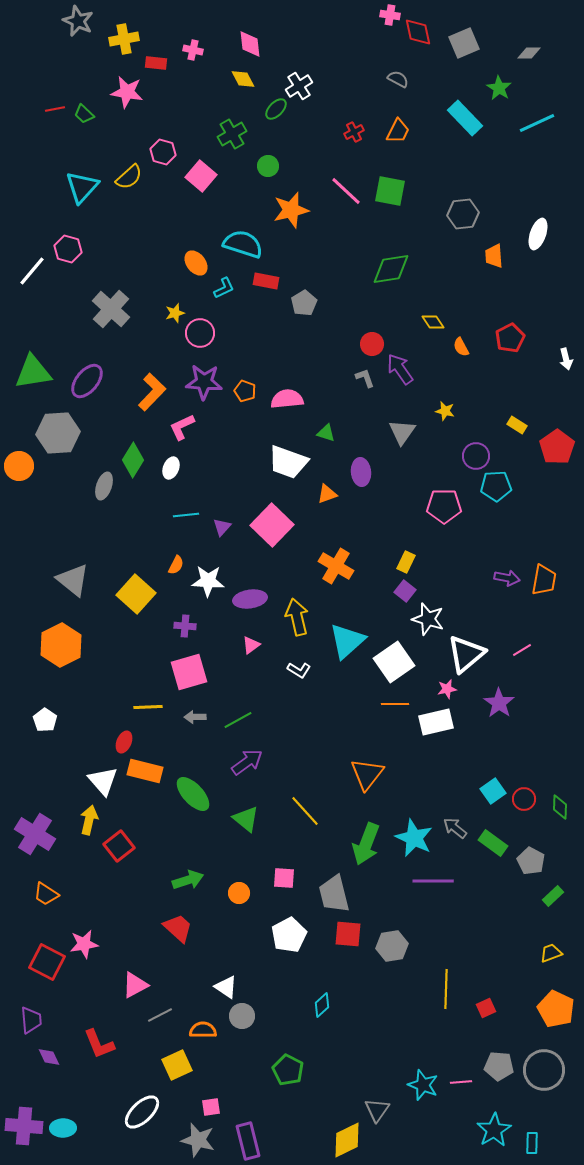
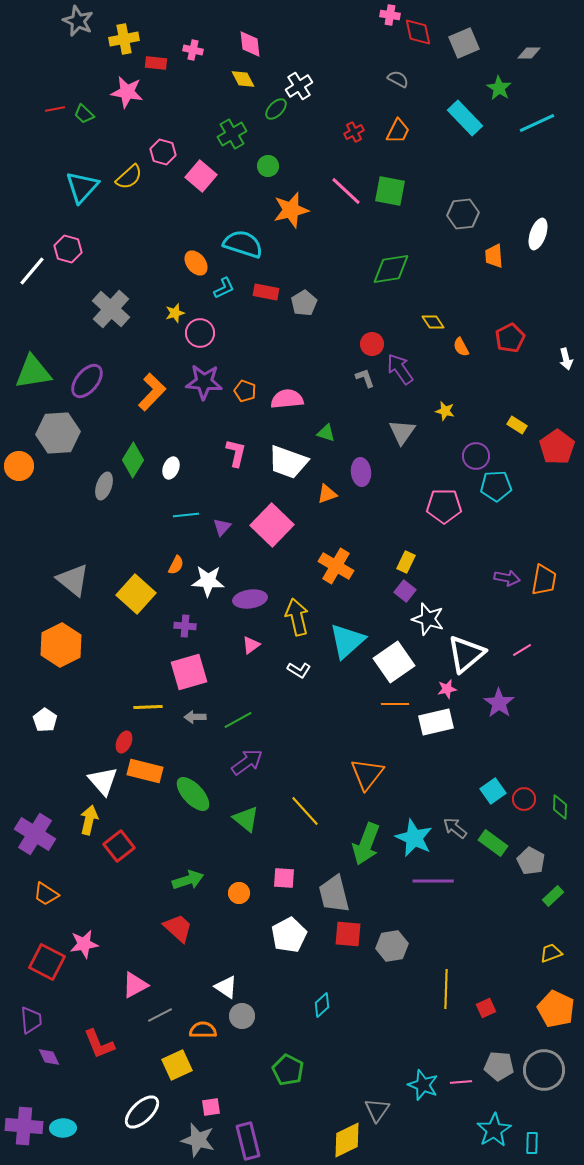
red rectangle at (266, 281): moved 11 px down
pink L-shape at (182, 427): moved 54 px right, 26 px down; rotated 128 degrees clockwise
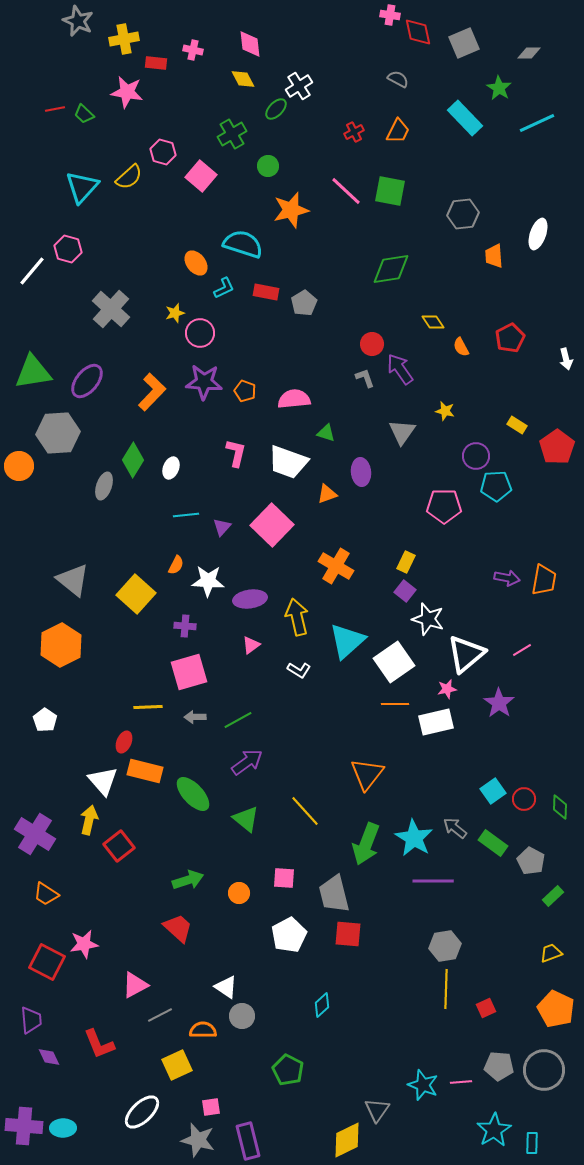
pink semicircle at (287, 399): moved 7 px right
cyan star at (414, 838): rotated 6 degrees clockwise
gray hexagon at (392, 946): moved 53 px right
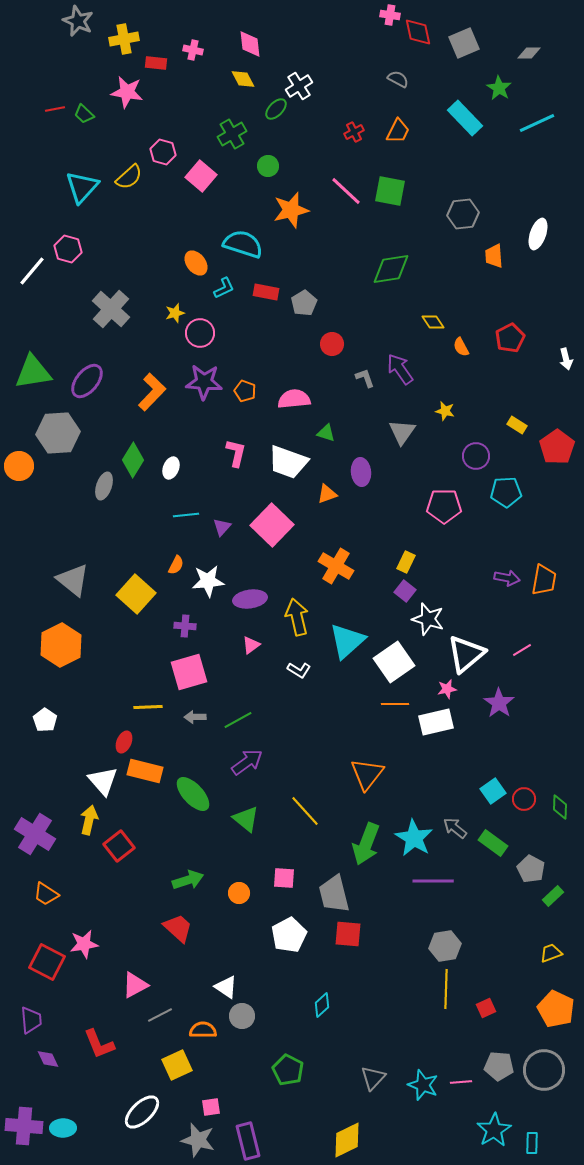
red circle at (372, 344): moved 40 px left
cyan pentagon at (496, 486): moved 10 px right, 6 px down
white star at (208, 581): rotated 8 degrees counterclockwise
gray pentagon at (531, 861): moved 8 px down
purple diamond at (49, 1057): moved 1 px left, 2 px down
gray triangle at (377, 1110): moved 4 px left, 32 px up; rotated 8 degrees clockwise
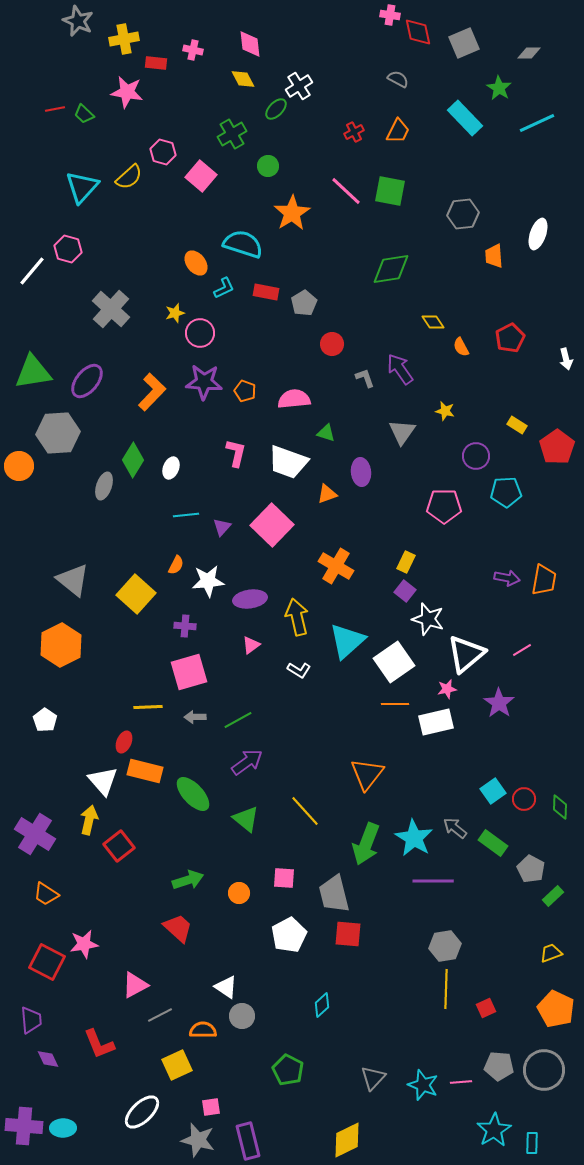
orange star at (291, 210): moved 1 px right, 3 px down; rotated 18 degrees counterclockwise
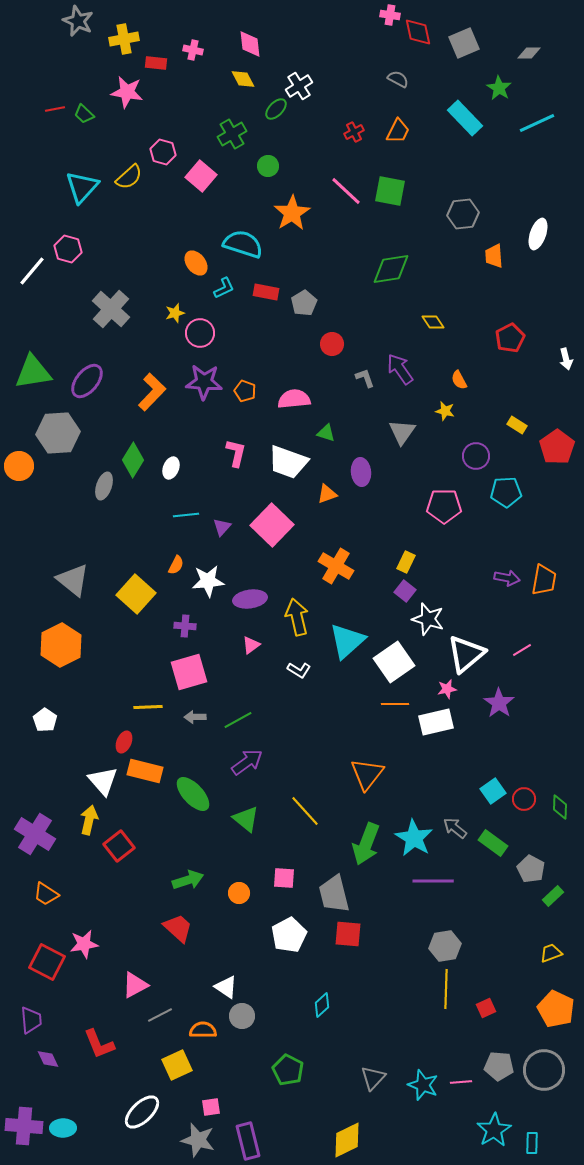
orange semicircle at (461, 347): moved 2 px left, 33 px down
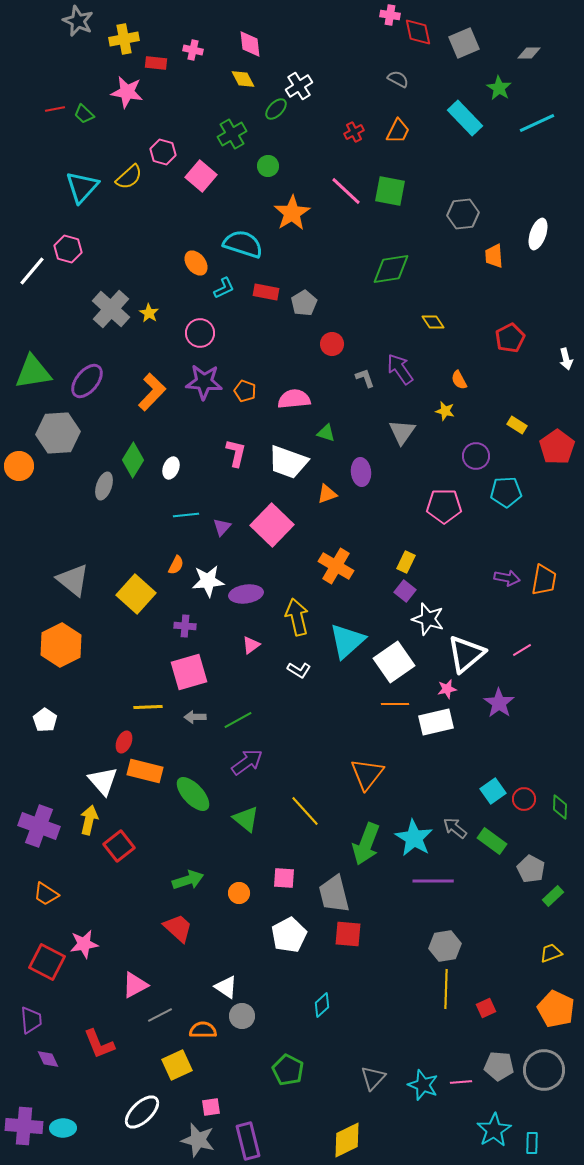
yellow star at (175, 313): moved 26 px left; rotated 24 degrees counterclockwise
purple ellipse at (250, 599): moved 4 px left, 5 px up
purple cross at (35, 834): moved 4 px right, 8 px up; rotated 12 degrees counterclockwise
green rectangle at (493, 843): moved 1 px left, 2 px up
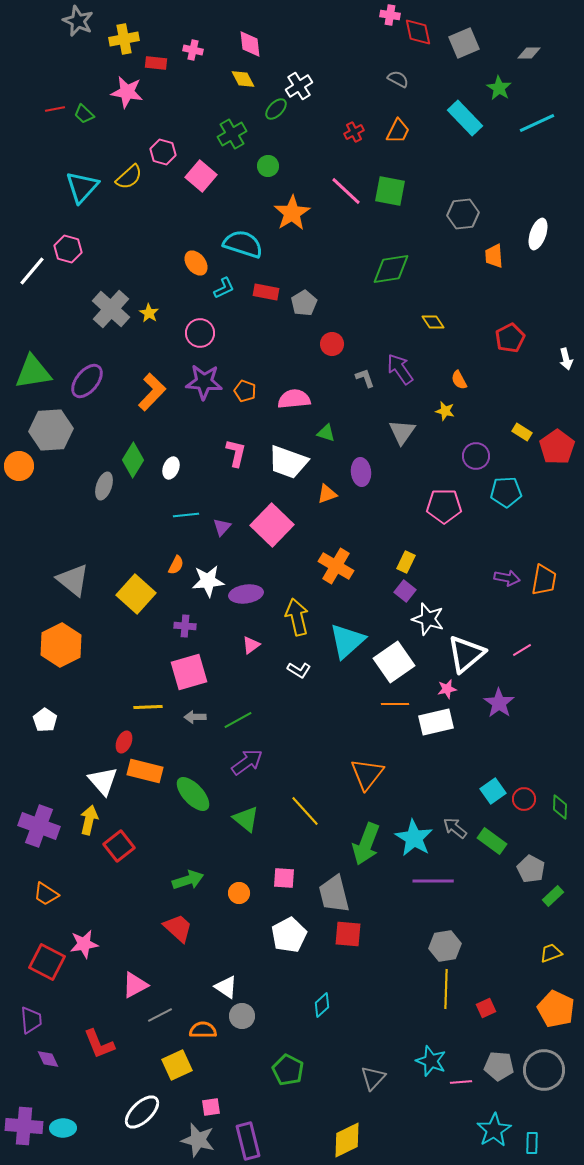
yellow rectangle at (517, 425): moved 5 px right, 7 px down
gray hexagon at (58, 433): moved 7 px left, 3 px up
cyan star at (423, 1085): moved 8 px right, 24 px up
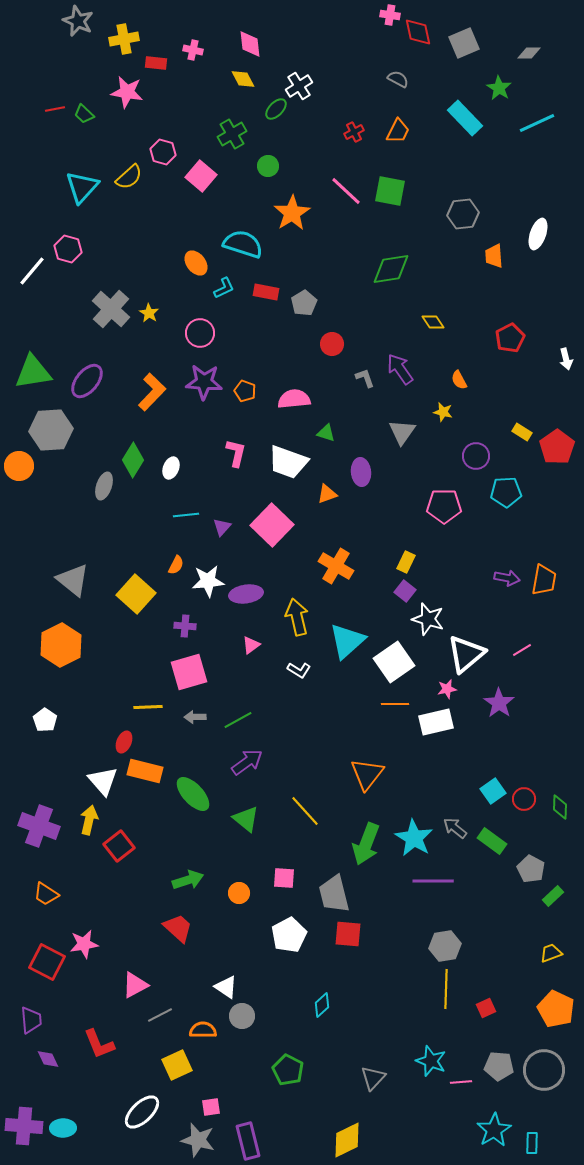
yellow star at (445, 411): moved 2 px left, 1 px down
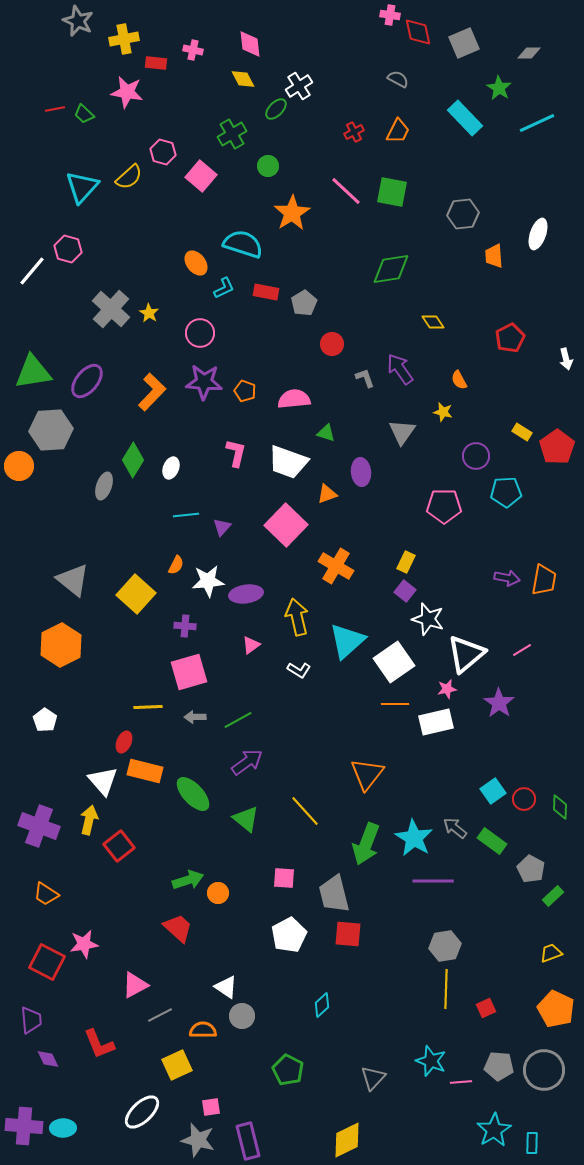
green square at (390, 191): moved 2 px right, 1 px down
pink square at (272, 525): moved 14 px right
orange circle at (239, 893): moved 21 px left
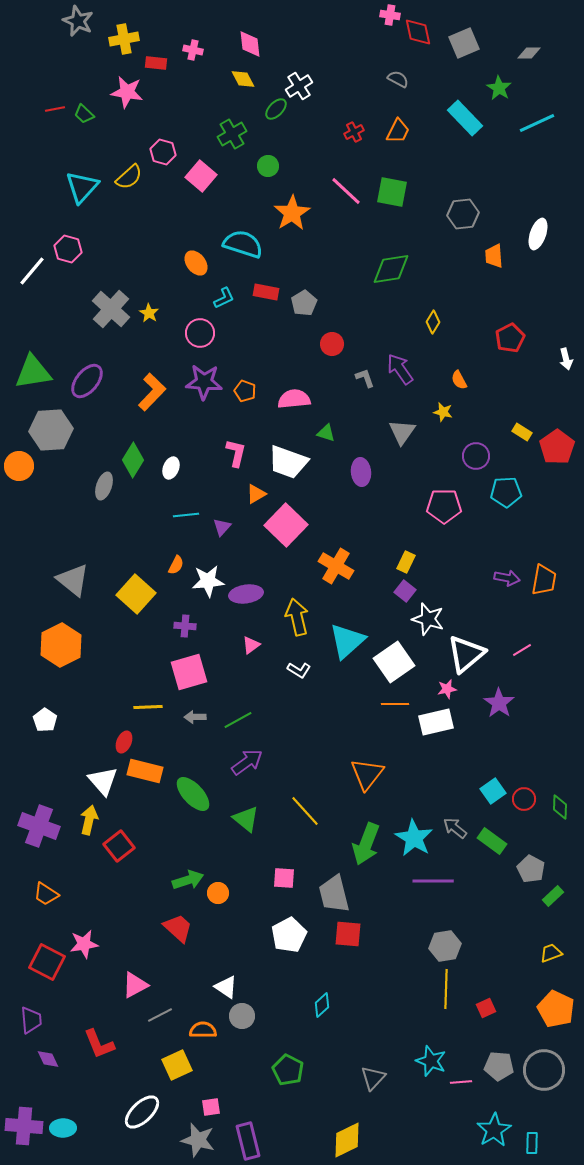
cyan L-shape at (224, 288): moved 10 px down
yellow diamond at (433, 322): rotated 65 degrees clockwise
orange triangle at (327, 494): moved 71 px left; rotated 10 degrees counterclockwise
